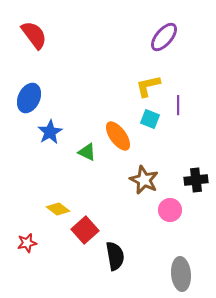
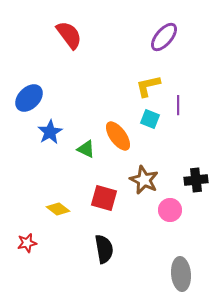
red semicircle: moved 35 px right
blue ellipse: rotated 20 degrees clockwise
green triangle: moved 1 px left, 3 px up
red square: moved 19 px right, 32 px up; rotated 32 degrees counterclockwise
black semicircle: moved 11 px left, 7 px up
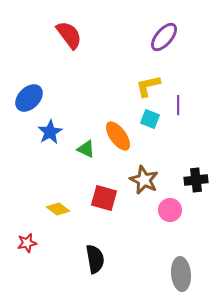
black semicircle: moved 9 px left, 10 px down
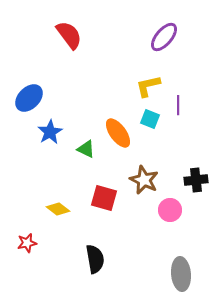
orange ellipse: moved 3 px up
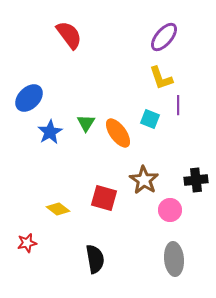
yellow L-shape: moved 13 px right, 8 px up; rotated 96 degrees counterclockwise
green triangle: moved 26 px up; rotated 36 degrees clockwise
brown star: rotated 8 degrees clockwise
gray ellipse: moved 7 px left, 15 px up
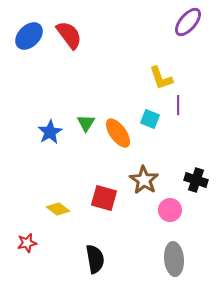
purple ellipse: moved 24 px right, 15 px up
blue ellipse: moved 62 px up
black cross: rotated 25 degrees clockwise
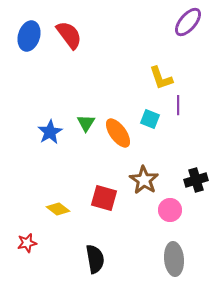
blue ellipse: rotated 28 degrees counterclockwise
black cross: rotated 35 degrees counterclockwise
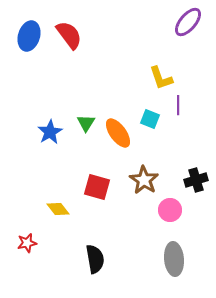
red square: moved 7 px left, 11 px up
yellow diamond: rotated 15 degrees clockwise
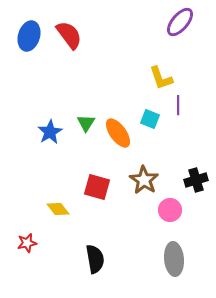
purple ellipse: moved 8 px left
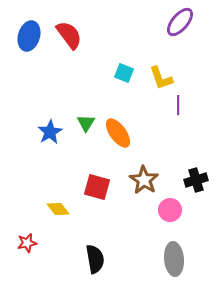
cyan square: moved 26 px left, 46 px up
